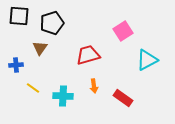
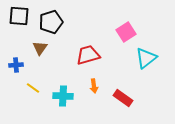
black pentagon: moved 1 px left, 1 px up
pink square: moved 3 px right, 1 px down
cyan triangle: moved 1 px left, 2 px up; rotated 10 degrees counterclockwise
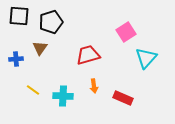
cyan triangle: rotated 10 degrees counterclockwise
blue cross: moved 6 px up
yellow line: moved 2 px down
red rectangle: rotated 12 degrees counterclockwise
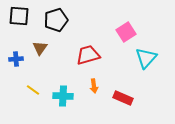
black pentagon: moved 5 px right, 2 px up
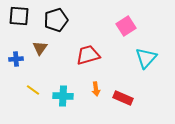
pink square: moved 6 px up
orange arrow: moved 2 px right, 3 px down
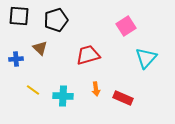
brown triangle: rotated 21 degrees counterclockwise
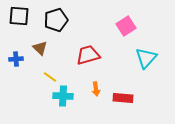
yellow line: moved 17 px right, 13 px up
red rectangle: rotated 18 degrees counterclockwise
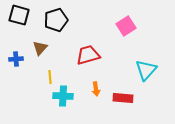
black square: moved 1 px up; rotated 10 degrees clockwise
brown triangle: rotated 28 degrees clockwise
cyan triangle: moved 12 px down
yellow line: rotated 48 degrees clockwise
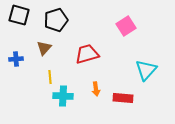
brown triangle: moved 4 px right
red trapezoid: moved 1 px left, 1 px up
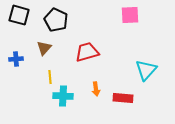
black pentagon: rotated 30 degrees counterclockwise
pink square: moved 4 px right, 11 px up; rotated 30 degrees clockwise
red trapezoid: moved 2 px up
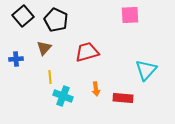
black square: moved 4 px right, 1 px down; rotated 35 degrees clockwise
cyan cross: rotated 18 degrees clockwise
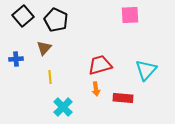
red trapezoid: moved 13 px right, 13 px down
cyan cross: moved 11 px down; rotated 24 degrees clockwise
